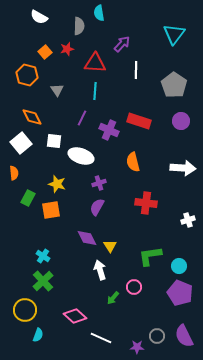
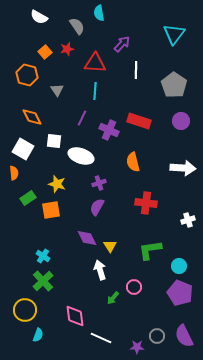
gray semicircle at (79, 26): moved 2 px left; rotated 36 degrees counterclockwise
white square at (21, 143): moved 2 px right, 6 px down; rotated 20 degrees counterclockwise
green rectangle at (28, 198): rotated 28 degrees clockwise
green L-shape at (150, 256): moved 6 px up
pink diamond at (75, 316): rotated 40 degrees clockwise
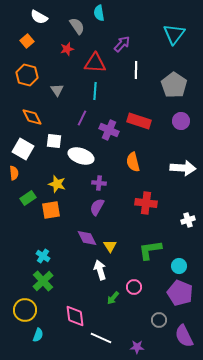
orange square at (45, 52): moved 18 px left, 11 px up
purple cross at (99, 183): rotated 24 degrees clockwise
gray circle at (157, 336): moved 2 px right, 16 px up
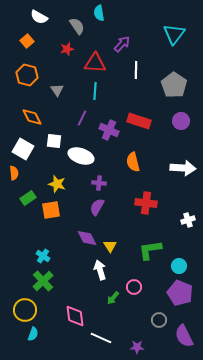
cyan semicircle at (38, 335): moved 5 px left, 1 px up
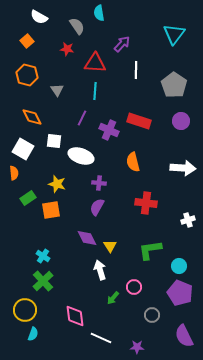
red star at (67, 49): rotated 24 degrees clockwise
gray circle at (159, 320): moved 7 px left, 5 px up
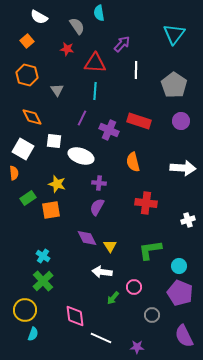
white arrow at (100, 270): moved 2 px right, 2 px down; rotated 66 degrees counterclockwise
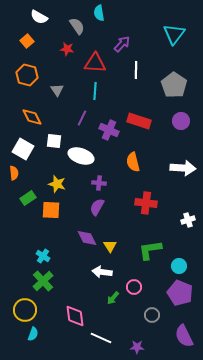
orange square at (51, 210): rotated 12 degrees clockwise
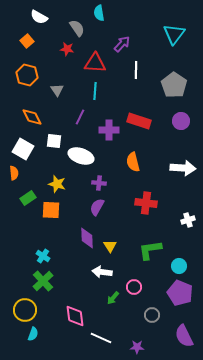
gray semicircle at (77, 26): moved 2 px down
purple line at (82, 118): moved 2 px left, 1 px up
purple cross at (109, 130): rotated 24 degrees counterclockwise
purple diamond at (87, 238): rotated 25 degrees clockwise
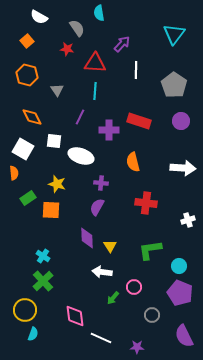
purple cross at (99, 183): moved 2 px right
